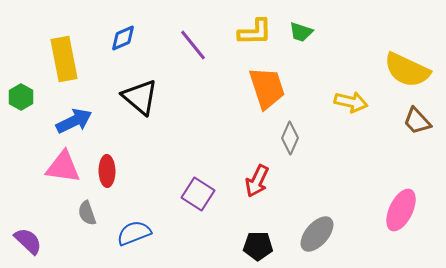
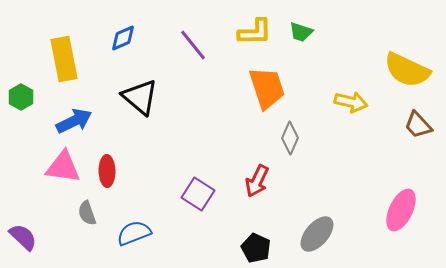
brown trapezoid: moved 1 px right, 4 px down
purple semicircle: moved 5 px left, 4 px up
black pentagon: moved 2 px left, 2 px down; rotated 24 degrees clockwise
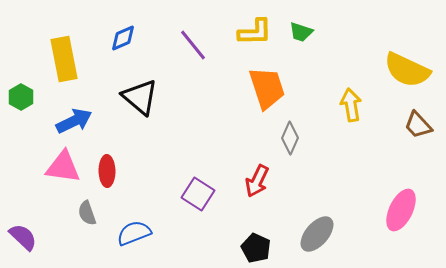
yellow arrow: moved 3 px down; rotated 112 degrees counterclockwise
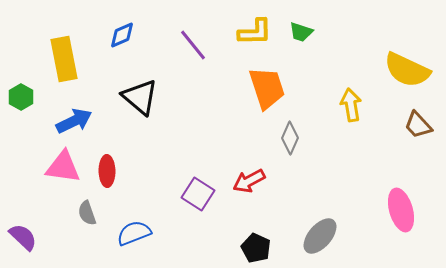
blue diamond: moved 1 px left, 3 px up
red arrow: moved 8 px left; rotated 36 degrees clockwise
pink ellipse: rotated 42 degrees counterclockwise
gray ellipse: moved 3 px right, 2 px down
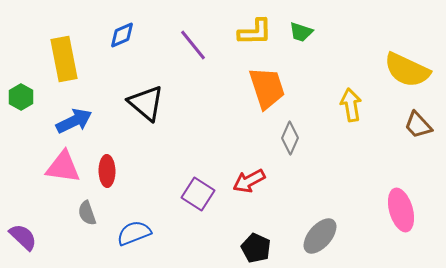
black triangle: moved 6 px right, 6 px down
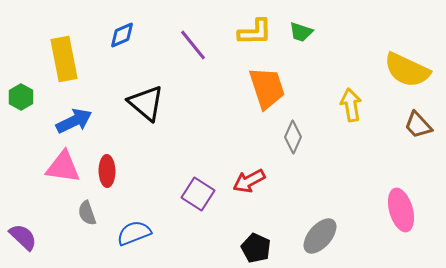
gray diamond: moved 3 px right, 1 px up
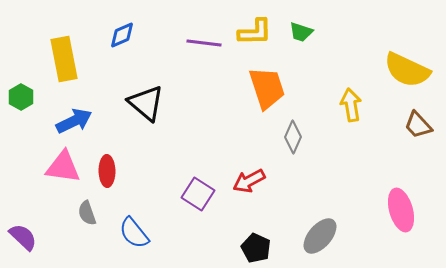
purple line: moved 11 px right, 2 px up; rotated 44 degrees counterclockwise
blue semicircle: rotated 108 degrees counterclockwise
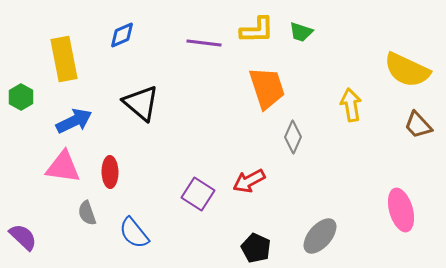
yellow L-shape: moved 2 px right, 2 px up
black triangle: moved 5 px left
red ellipse: moved 3 px right, 1 px down
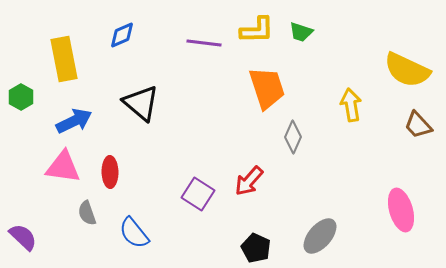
red arrow: rotated 20 degrees counterclockwise
